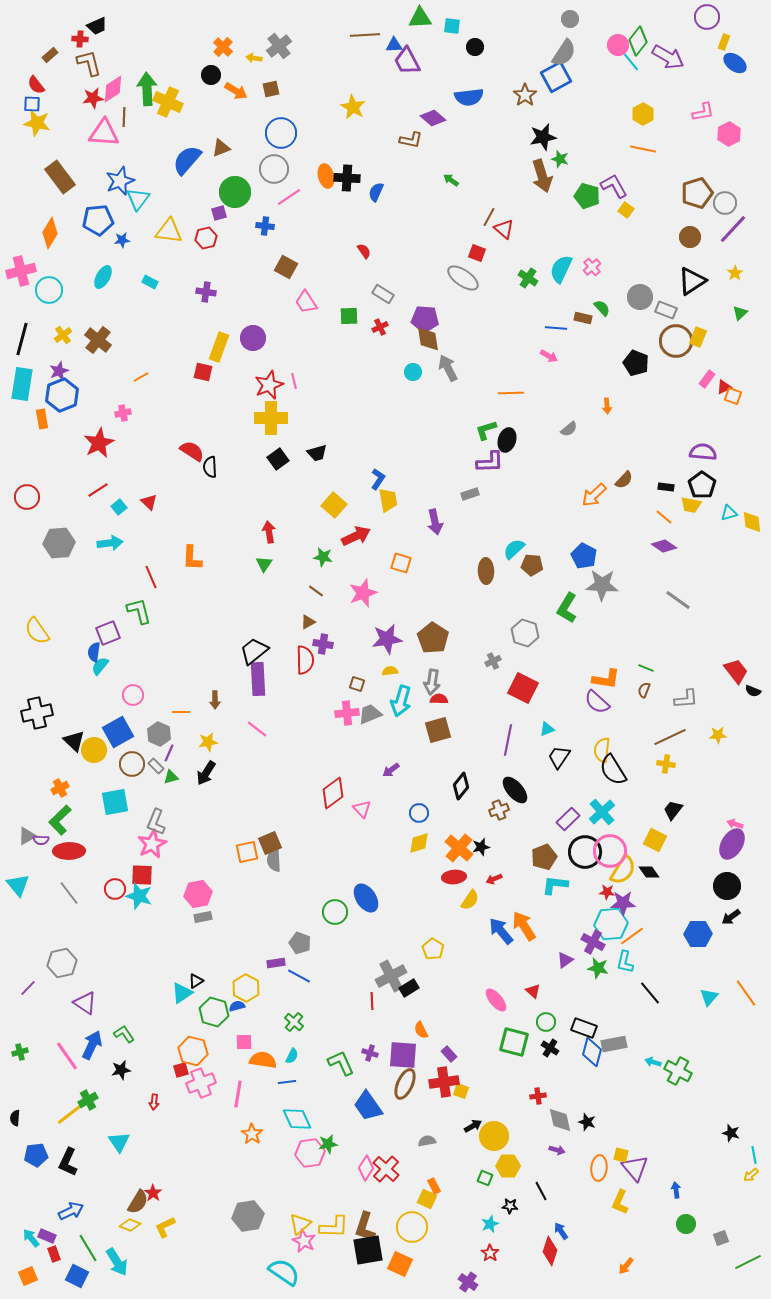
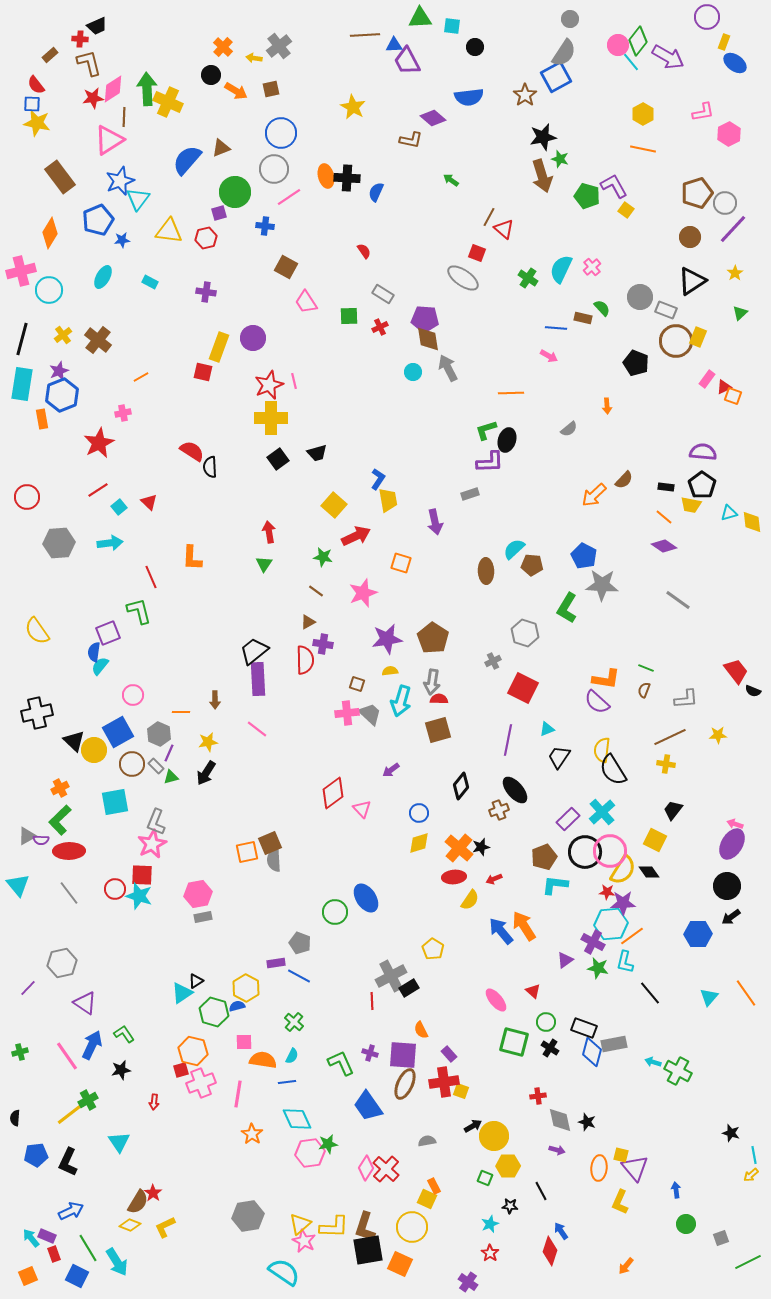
pink triangle at (104, 133): moved 5 px right, 7 px down; rotated 36 degrees counterclockwise
blue pentagon at (98, 220): rotated 16 degrees counterclockwise
gray trapezoid at (370, 714): rotated 65 degrees clockwise
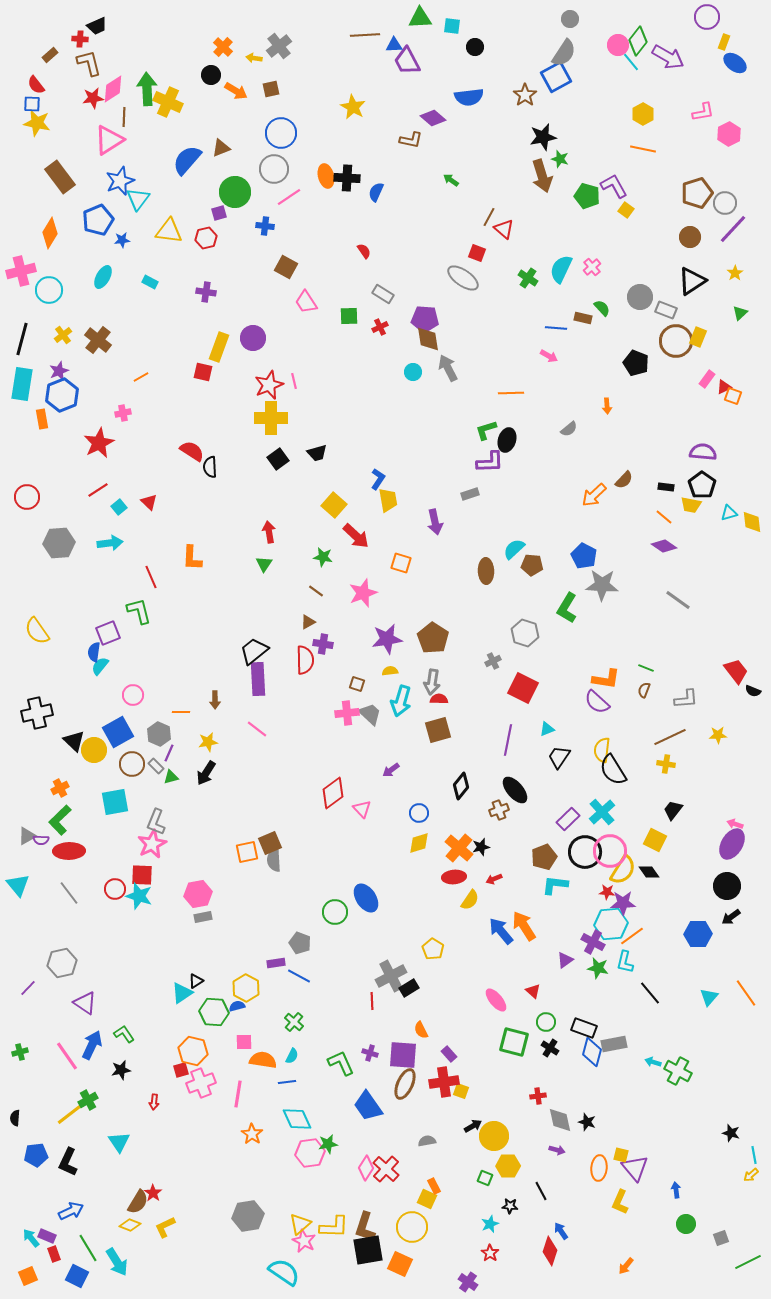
red arrow at (356, 536): rotated 68 degrees clockwise
green hexagon at (214, 1012): rotated 12 degrees counterclockwise
